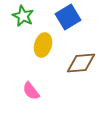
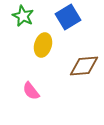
brown diamond: moved 3 px right, 3 px down
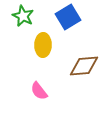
yellow ellipse: rotated 15 degrees counterclockwise
pink semicircle: moved 8 px right
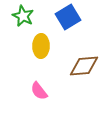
yellow ellipse: moved 2 px left, 1 px down
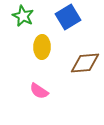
yellow ellipse: moved 1 px right, 1 px down
brown diamond: moved 1 px right, 3 px up
pink semicircle: rotated 18 degrees counterclockwise
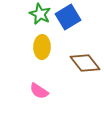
green star: moved 17 px right, 2 px up
brown diamond: rotated 56 degrees clockwise
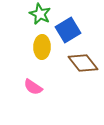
blue square: moved 13 px down
brown diamond: moved 2 px left
pink semicircle: moved 6 px left, 4 px up
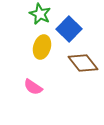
blue square: moved 1 px right, 1 px up; rotated 15 degrees counterclockwise
yellow ellipse: rotated 15 degrees clockwise
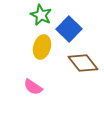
green star: moved 1 px right, 1 px down
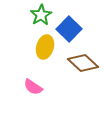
green star: rotated 15 degrees clockwise
yellow ellipse: moved 3 px right
brown diamond: rotated 8 degrees counterclockwise
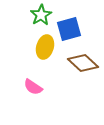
blue square: rotated 30 degrees clockwise
